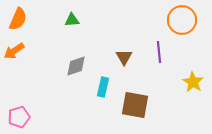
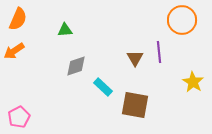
green triangle: moved 7 px left, 10 px down
brown triangle: moved 11 px right, 1 px down
cyan rectangle: rotated 60 degrees counterclockwise
pink pentagon: rotated 10 degrees counterclockwise
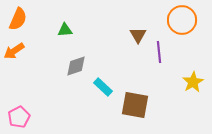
brown triangle: moved 3 px right, 23 px up
yellow star: rotated 10 degrees clockwise
